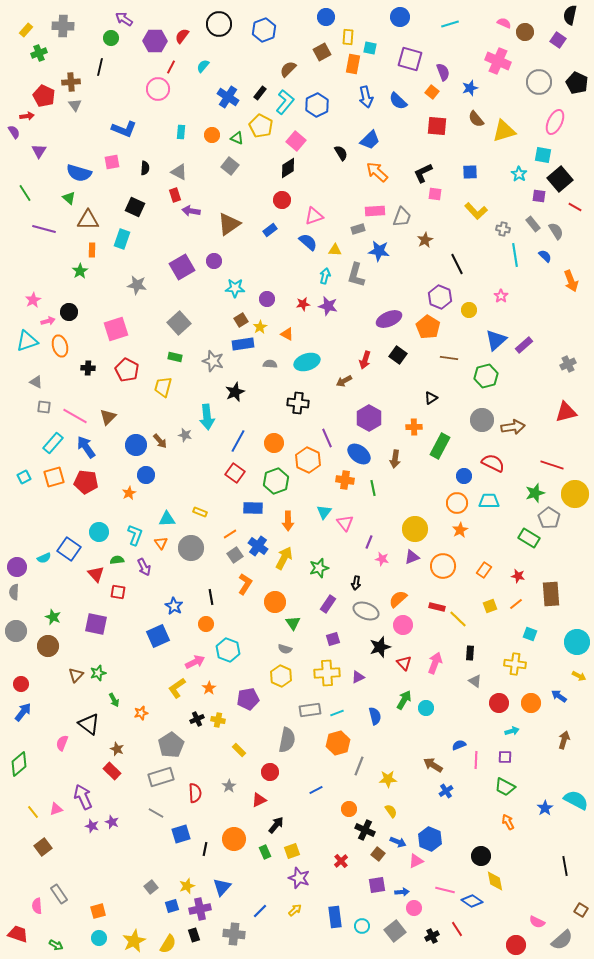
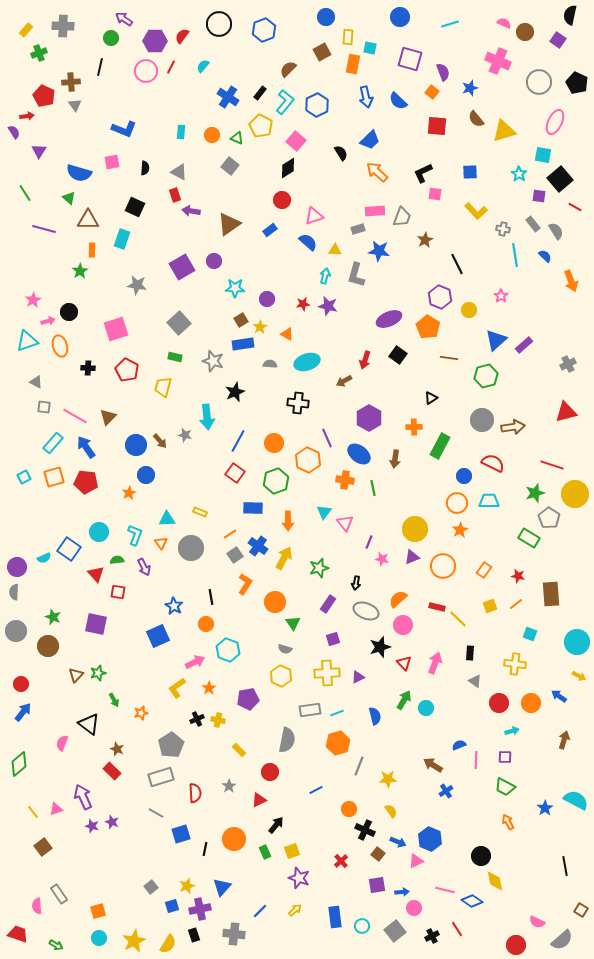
pink circle at (158, 89): moved 12 px left, 18 px up
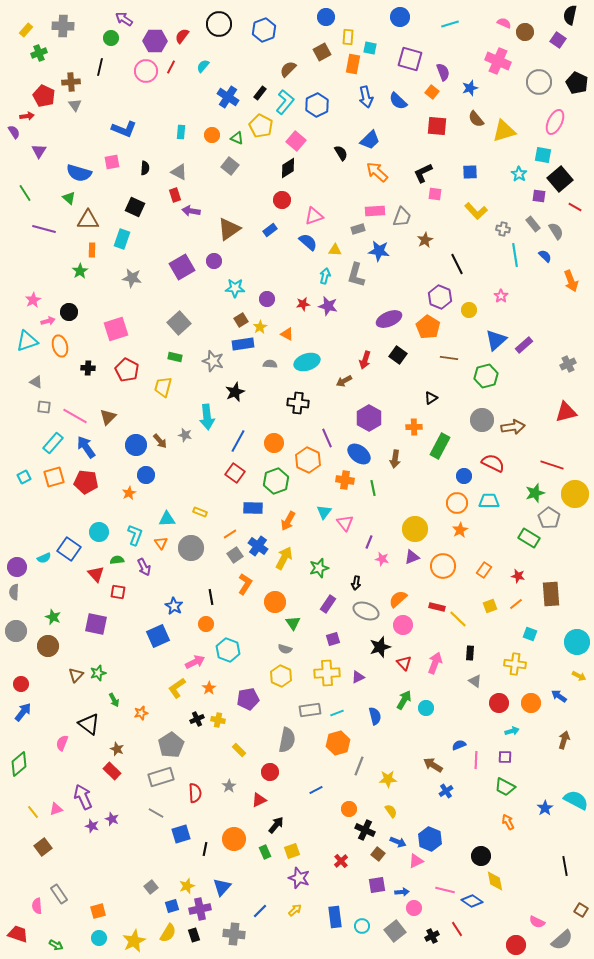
brown triangle at (229, 224): moved 5 px down
gray star at (137, 285): moved 5 px left, 7 px up
orange arrow at (288, 521): rotated 30 degrees clockwise
purple star at (112, 822): moved 3 px up
yellow semicircle at (168, 944): moved 11 px up
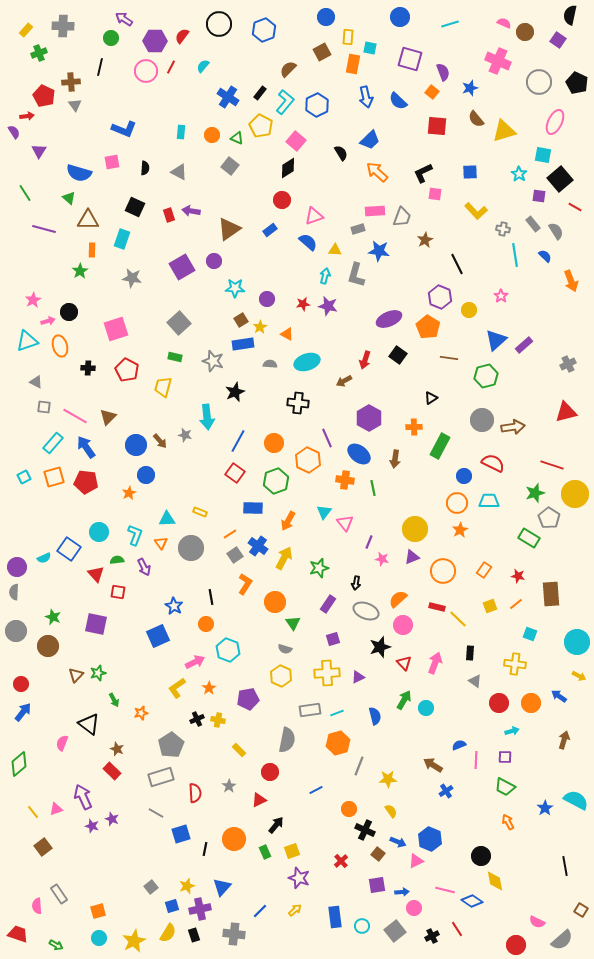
red rectangle at (175, 195): moved 6 px left, 20 px down
orange circle at (443, 566): moved 5 px down
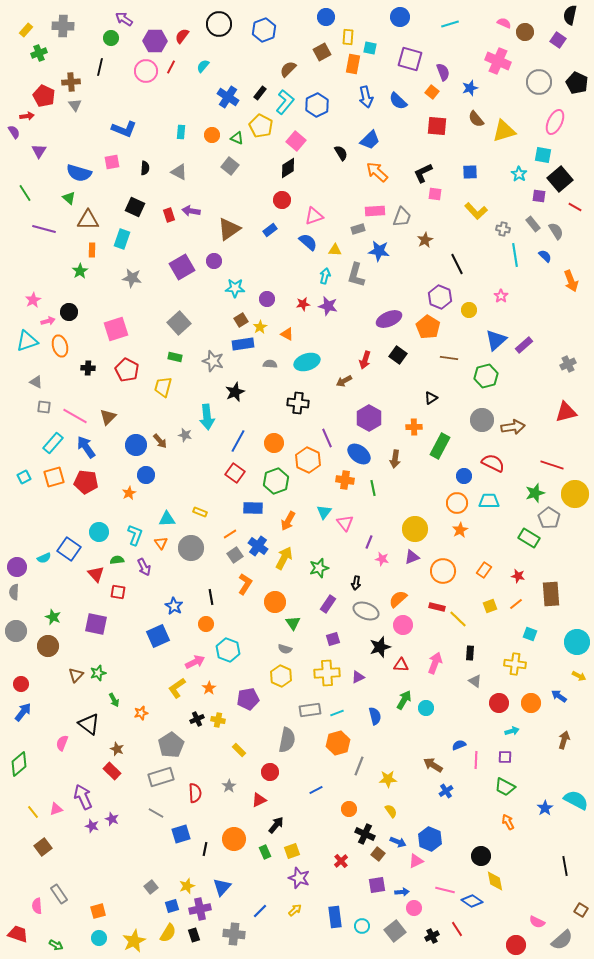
red triangle at (404, 663): moved 3 px left, 2 px down; rotated 42 degrees counterclockwise
black cross at (365, 830): moved 4 px down
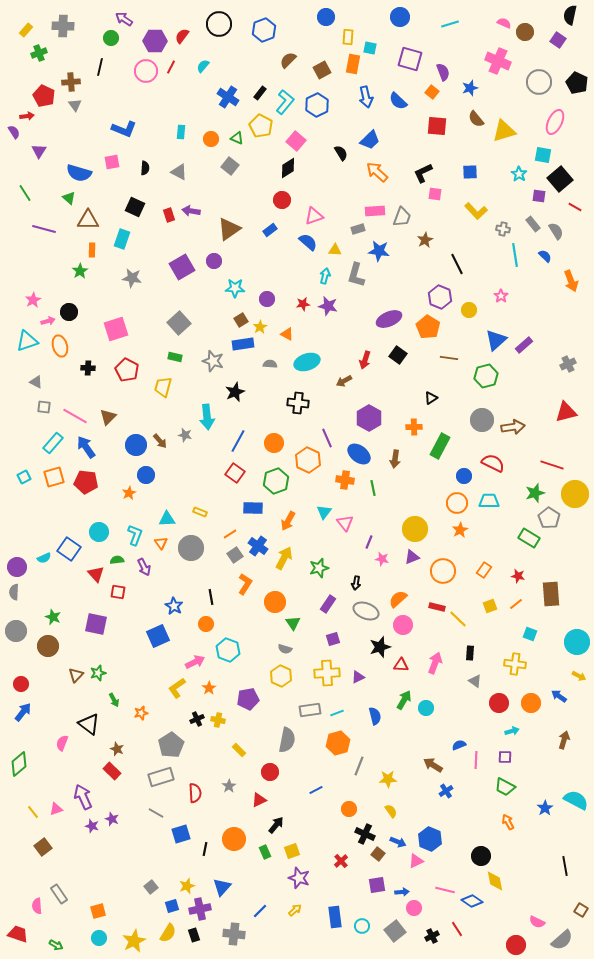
brown square at (322, 52): moved 18 px down
brown semicircle at (288, 69): moved 9 px up
orange circle at (212, 135): moved 1 px left, 4 px down
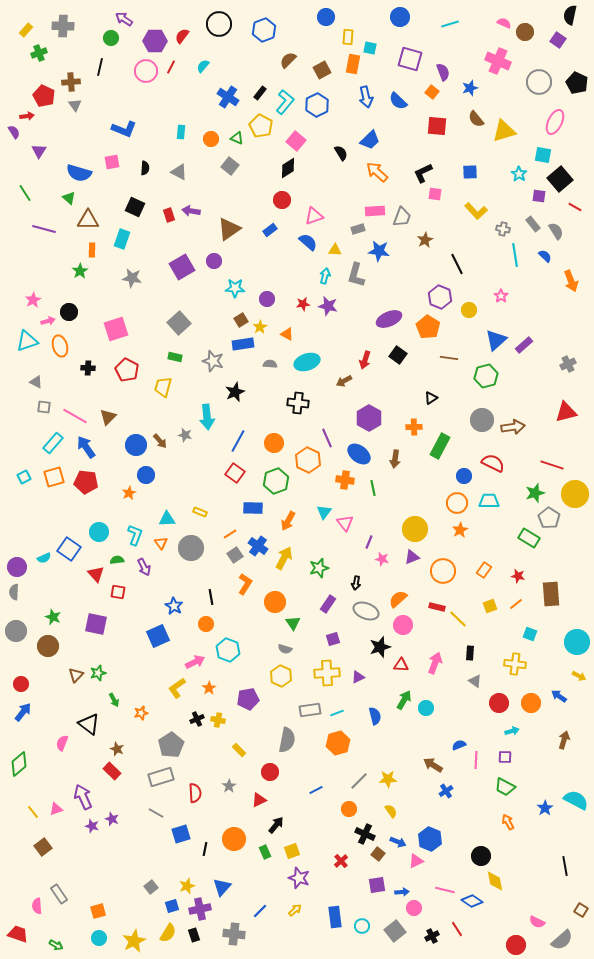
gray line at (359, 766): moved 15 px down; rotated 24 degrees clockwise
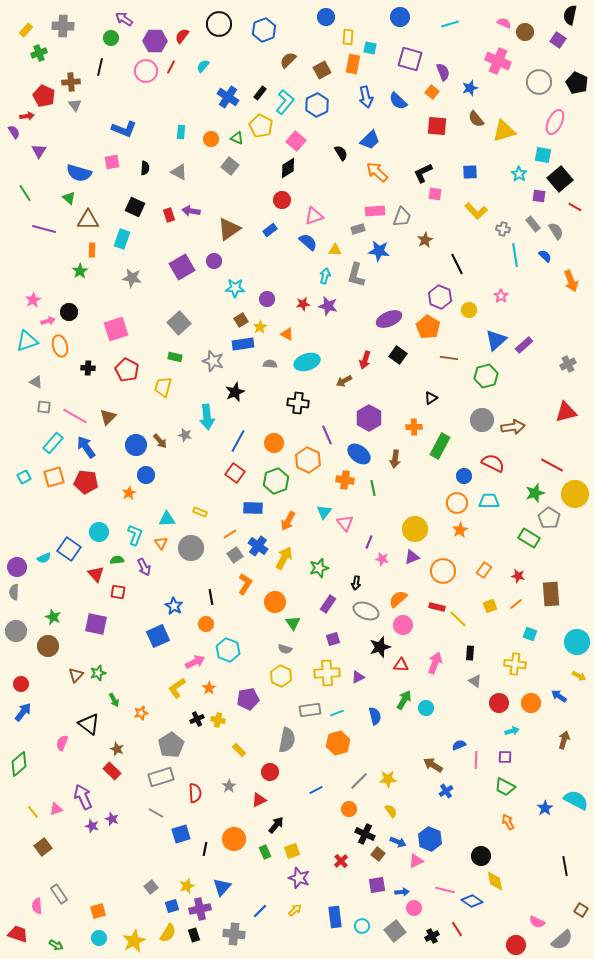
purple line at (327, 438): moved 3 px up
red line at (552, 465): rotated 10 degrees clockwise
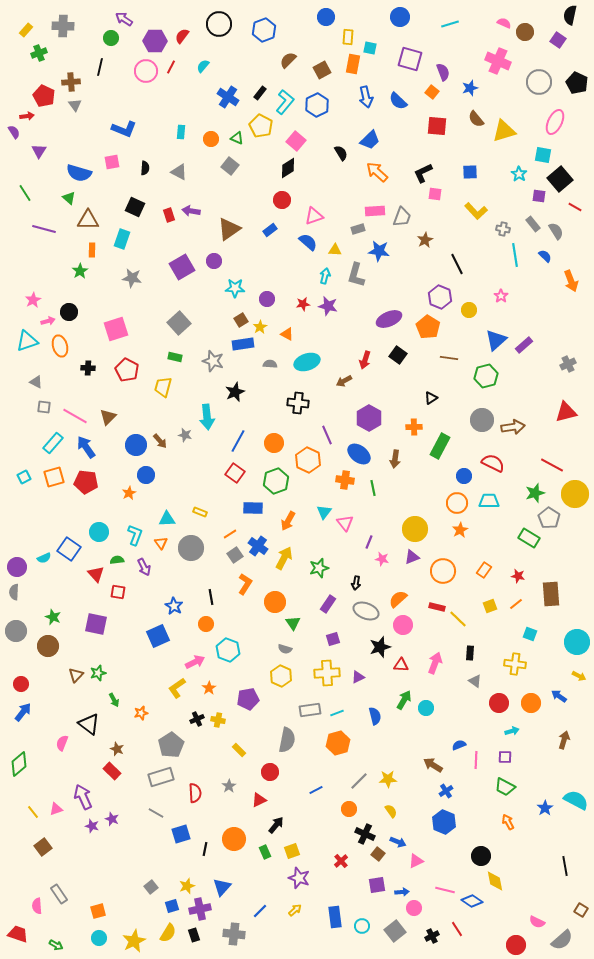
blue hexagon at (430, 839): moved 14 px right, 17 px up
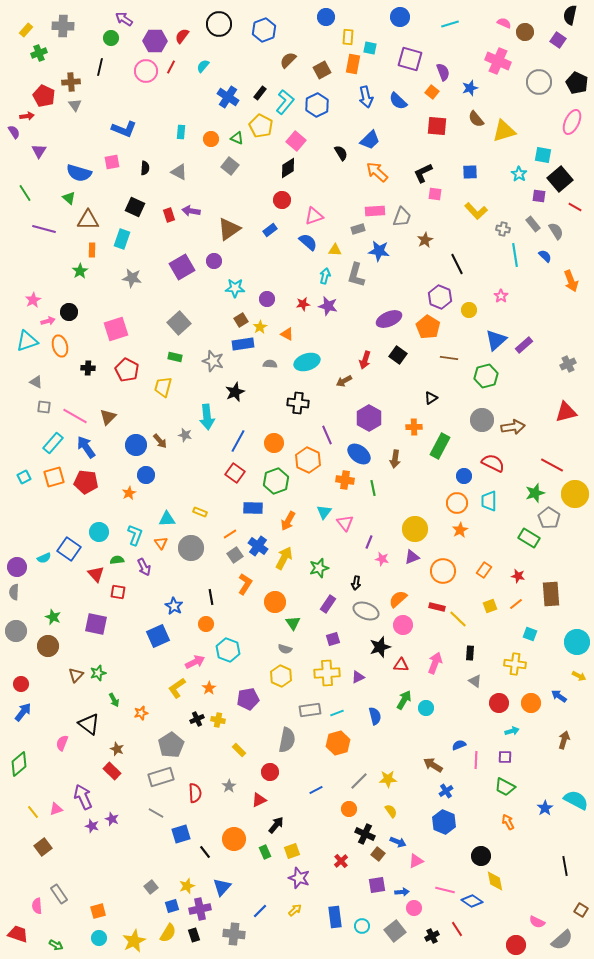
pink ellipse at (555, 122): moved 17 px right
cyan trapezoid at (489, 501): rotated 90 degrees counterclockwise
black line at (205, 849): moved 3 px down; rotated 48 degrees counterclockwise
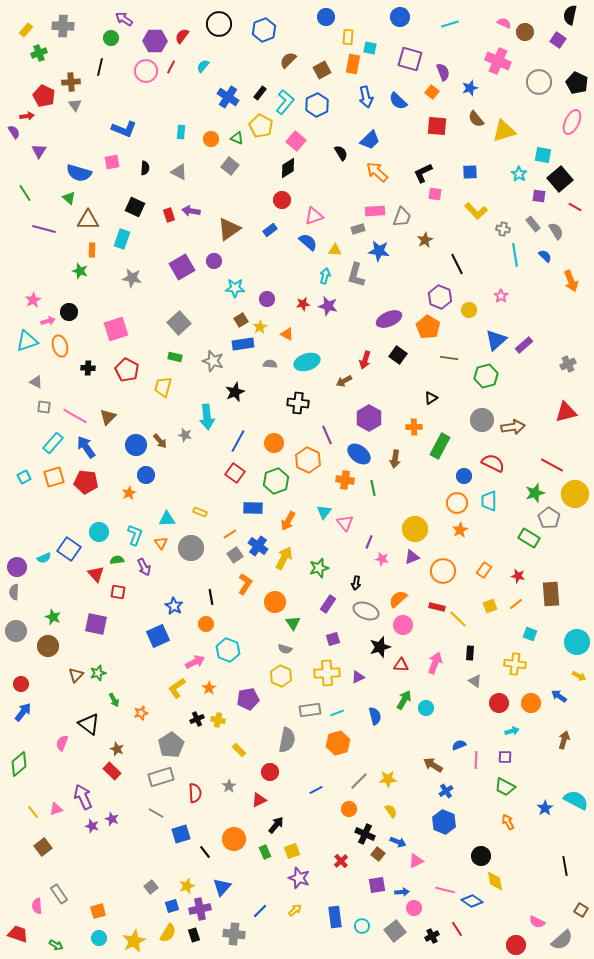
green star at (80, 271): rotated 21 degrees counterclockwise
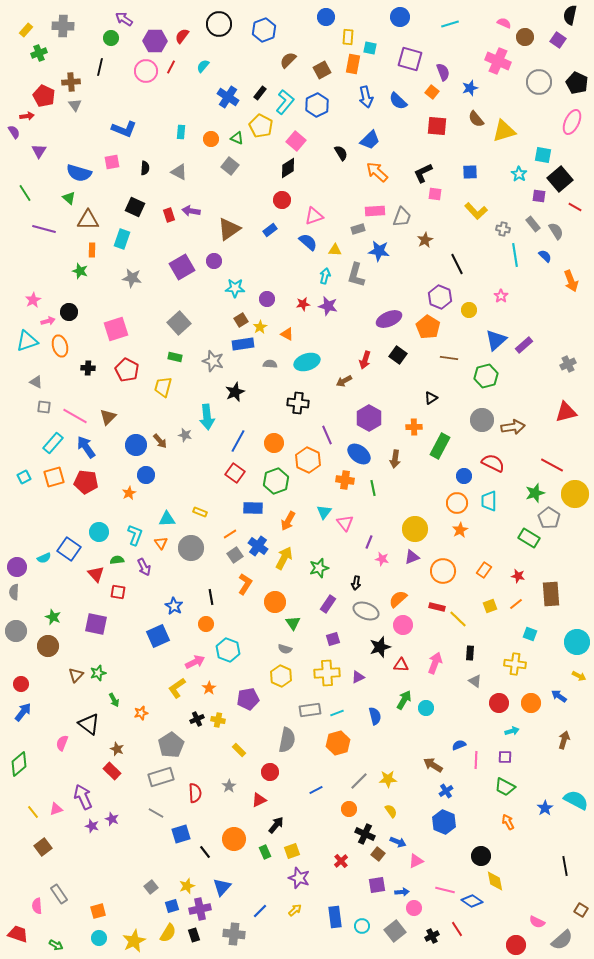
brown circle at (525, 32): moved 5 px down
